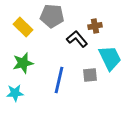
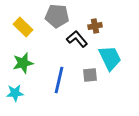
gray pentagon: moved 5 px right
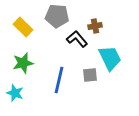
cyan star: rotated 24 degrees clockwise
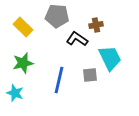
brown cross: moved 1 px right, 1 px up
black L-shape: rotated 15 degrees counterclockwise
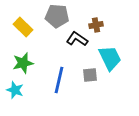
cyan star: moved 3 px up
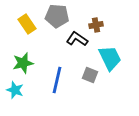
yellow rectangle: moved 4 px right, 3 px up; rotated 12 degrees clockwise
gray square: rotated 28 degrees clockwise
blue line: moved 2 px left
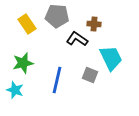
brown cross: moved 2 px left, 1 px up; rotated 16 degrees clockwise
cyan trapezoid: moved 1 px right
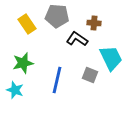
brown cross: moved 1 px up
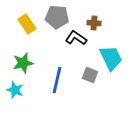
gray pentagon: moved 1 px down
black L-shape: moved 1 px left, 1 px up
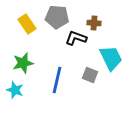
black L-shape: rotated 15 degrees counterclockwise
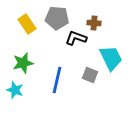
gray pentagon: moved 1 px down
